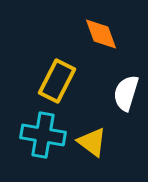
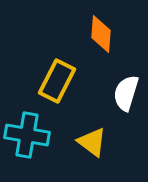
orange diamond: rotated 24 degrees clockwise
cyan cross: moved 16 px left
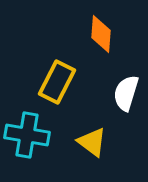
yellow rectangle: moved 1 px down
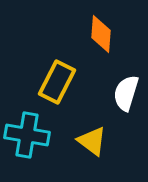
yellow triangle: moved 1 px up
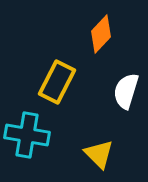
orange diamond: rotated 39 degrees clockwise
white semicircle: moved 2 px up
yellow triangle: moved 7 px right, 13 px down; rotated 8 degrees clockwise
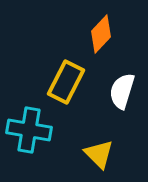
yellow rectangle: moved 9 px right
white semicircle: moved 4 px left
cyan cross: moved 2 px right, 5 px up
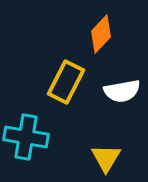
white semicircle: rotated 117 degrees counterclockwise
cyan cross: moved 3 px left, 7 px down
yellow triangle: moved 7 px right, 4 px down; rotated 16 degrees clockwise
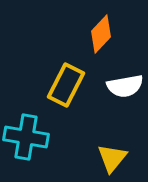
yellow rectangle: moved 3 px down
white semicircle: moved 3 px right, 5 px up
yellow triangle: moved 6 px right; rotated 8 degrees clockwise
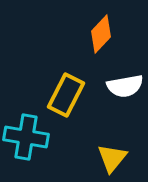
yellow rectangle: moved 10 px down
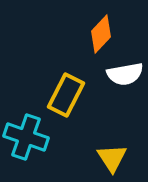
white semicircle: moved 12 px up
cyan cross: rotated 9 degrees clockwise
yellow triangle: rotated 12 degrees counterclockwise
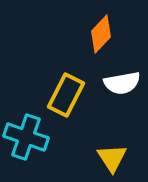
white semicircle: moved 3 px left, 9 px down
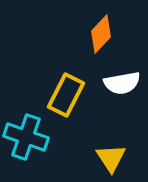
yellow triangle: moved 1 px left
